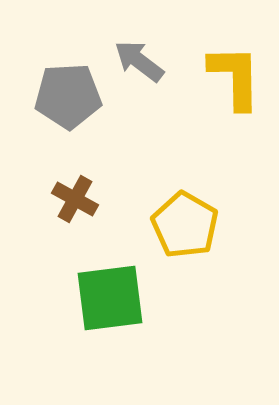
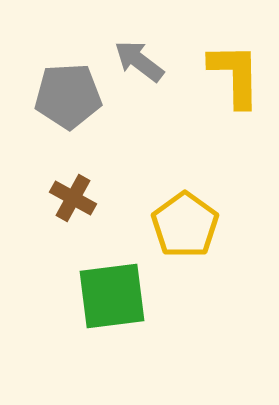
yellow L-shape: moved 2 px up
brown cross: moved 2 px left, 1 px up
yellow pentagon: rotated 6 degrees clockwise
green square: moved 2 px right, 2 px up
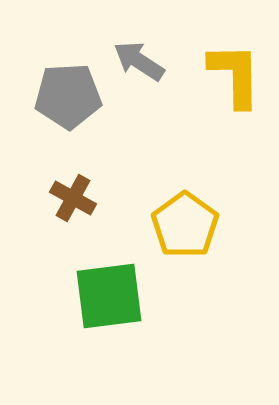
gray arrow: rotated 4 degrees counterclockwise
green square: moved 3 px left
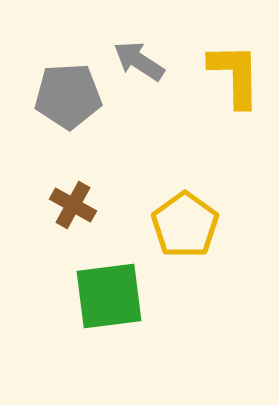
brown cross: moved 7 px down
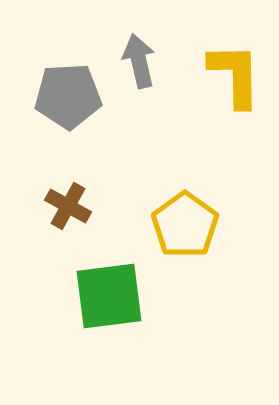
gray arrow: rotated 44 degrees clockwise
brown cross: moved 5 px left, 1 px down
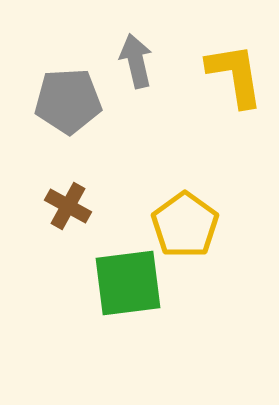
gray arrow: moved 3 px left
yellow L-shape: rotated 8 degrees counterclockwise
gray pentagon: moved 5 px down
green square: moved 19 px right, 13 px up
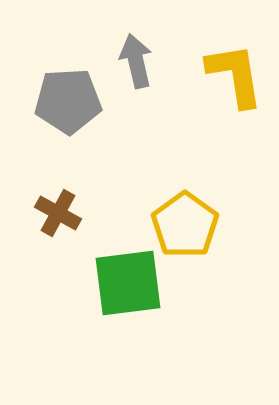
brown cross: moved 10 px left, 7 px down
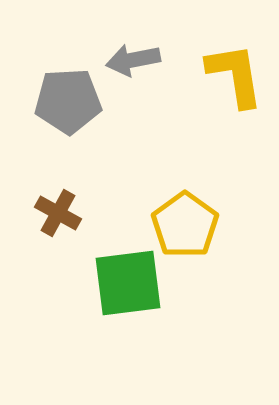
gray arrow: moved 3 px left, 1 px up; rotated 88 degrees counterclockwise
